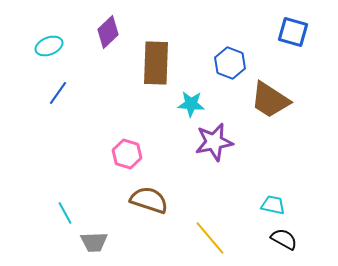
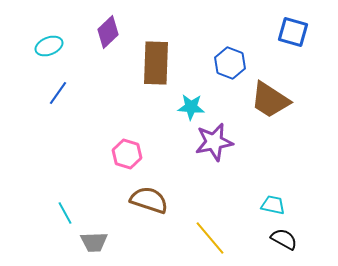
cyan star: moved 3 px down
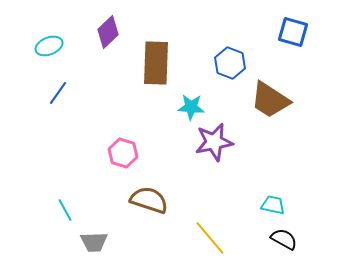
pink hexagon: moved 4 px left, 1 px up
cyan line: moved 3 px up
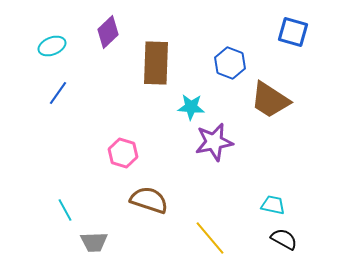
cyan ellipse: moved 3 px right
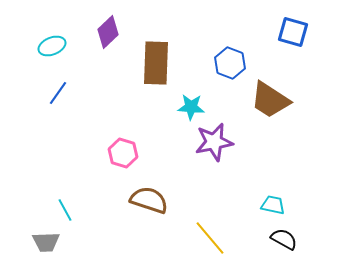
gray trapezoid: moved 48 px left
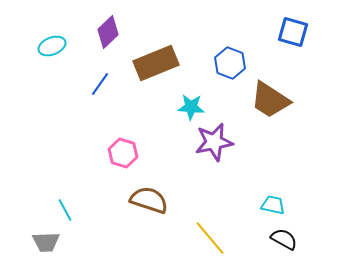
brown rectangle: rotated 66 degrees clockwise
blue line: moved 42 px right, 9 px up
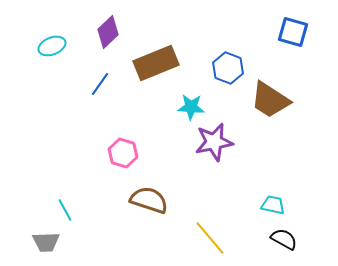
blue hexagon: moved 2 px left, 5 px down
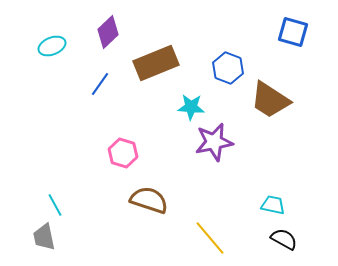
cyan line: moved 10 px left, 5 px up
gray trapezoid: moved 2 px left, 5 px up; rotated 80 degrees clockwise
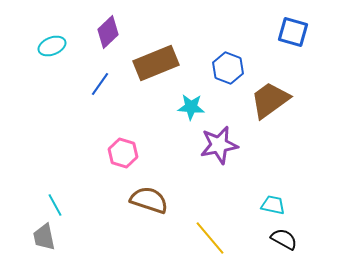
brown trapezoid: rotated 111 degrees clockwise
purple star: moved 5 px right, 3 px down
